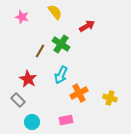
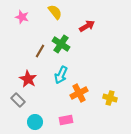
cyan circle: moved 3 px right
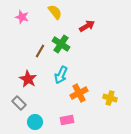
gray rectangle: moved 1 px right, 3 px down
pink rectangle: moved 1 px right
